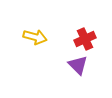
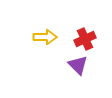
yellow arrow: moved 10 px right; rotated 15 degrees counterclockwise
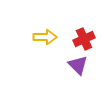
red cross: moved 1 px left
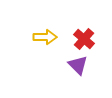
red cross: rotated 25 degrees counterclockwise
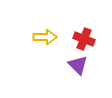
red cross: rotated 20 degrees counterclockwise
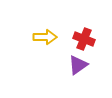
purple triangle: rotated 40 degrees clockwise
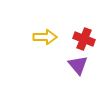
purple triangle: rotated 35 degrees counterclockwise
